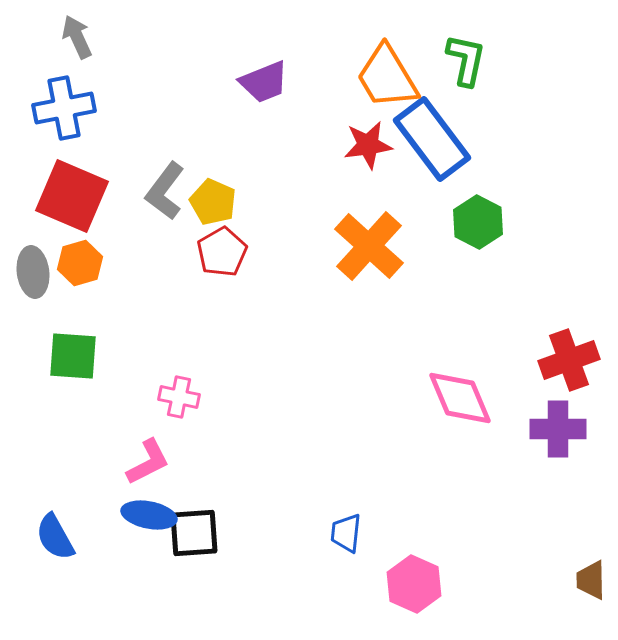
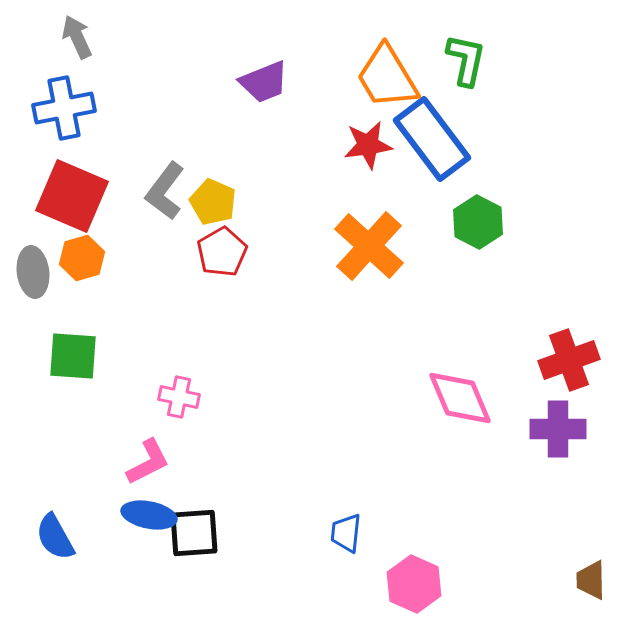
orange hexagon: moved 2 px right, 5 px up
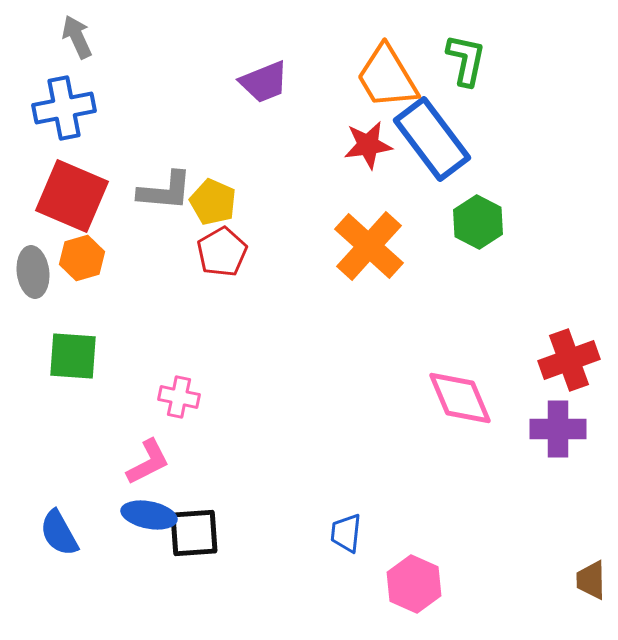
gray L-shape: rotated 122 degrees counterclockwise
blue semicircle: moved 4 px right, 4 px up
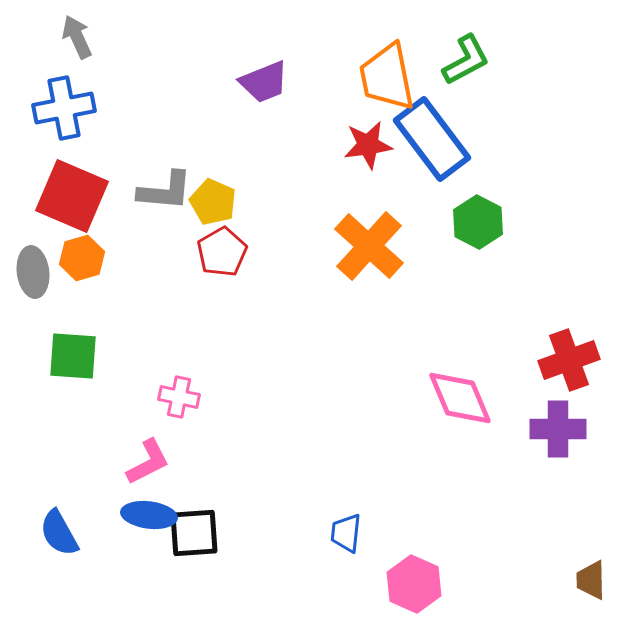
green L-shape: rotated 50 degrees clockwise
orange trapezoid: rotated 20 degrees clockwise
blue ellipse: rotated 4 degrees counterclockwise
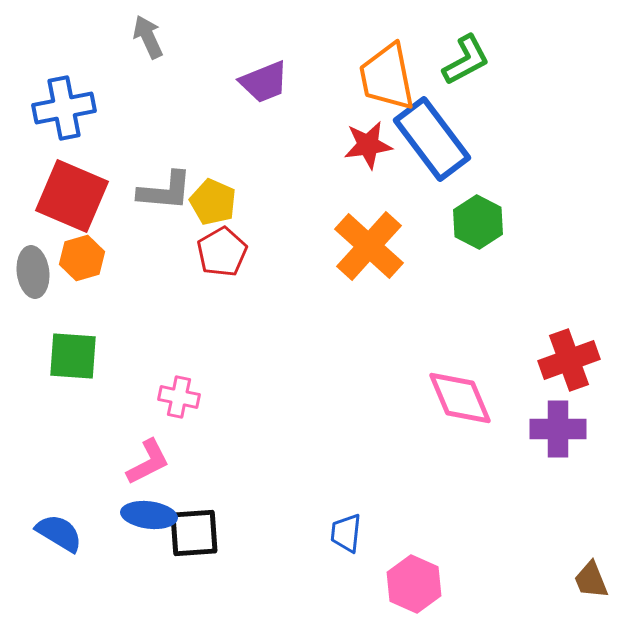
gray arrow: moved 71 px right
blue semicircle: rotated 150 degrees clockwise
brown trapezoid: rotated 21 degrees counterclockwise
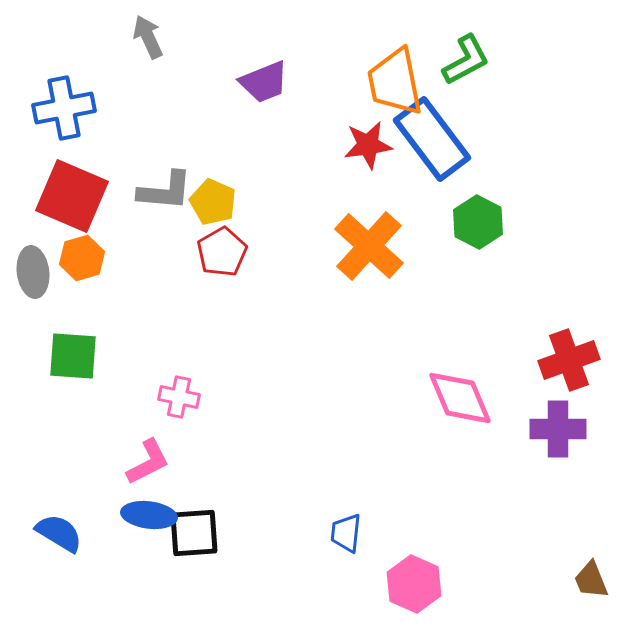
orange trapezoid: moved 8 px right, 5 px down
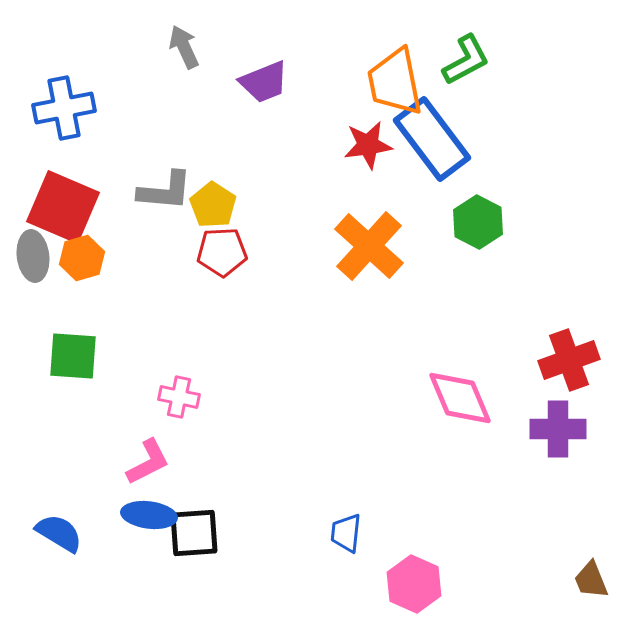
gray arrow: moved 36 px right, 10 px down
red square: moved 9 px left, 11 px down
yellow pentagon: moved 3 px down; rotated 9 degrees clockwise
red pentagon: rotated 27 degrees clockwise
gray ellipse: moved 16 px up
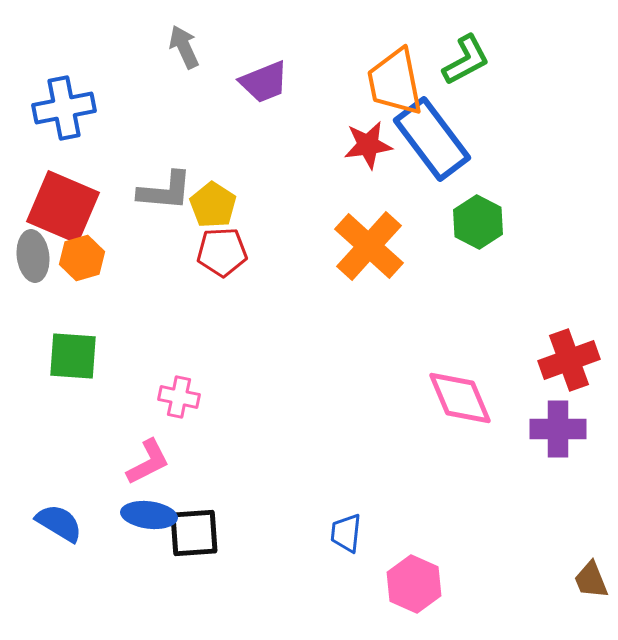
blue semicircle: moved 10 px up
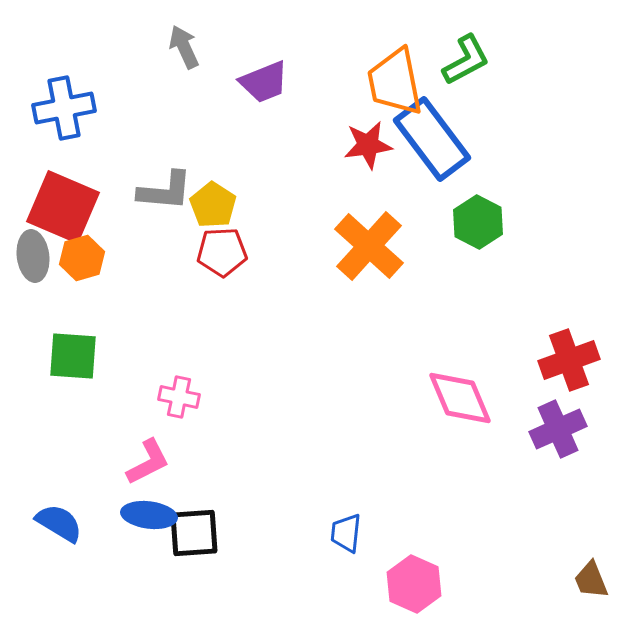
purple cross: rotated 24 degrees counterclockwise
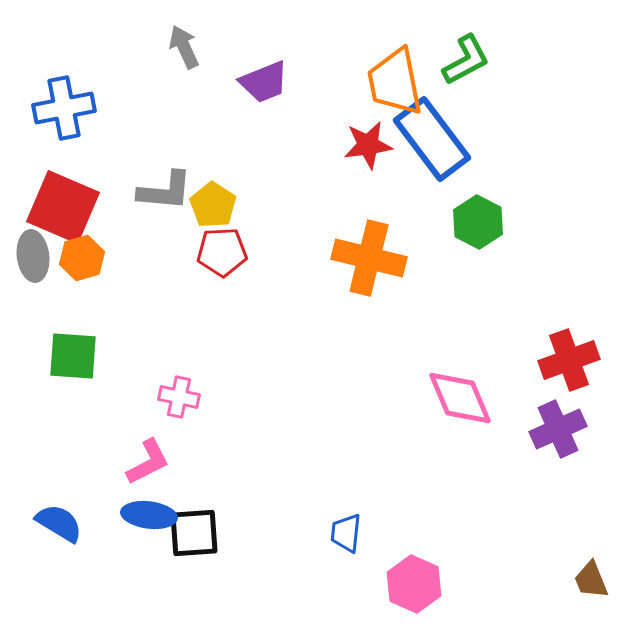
orange cross: moved 12 px down; rotated 28 degrees counterclockwise
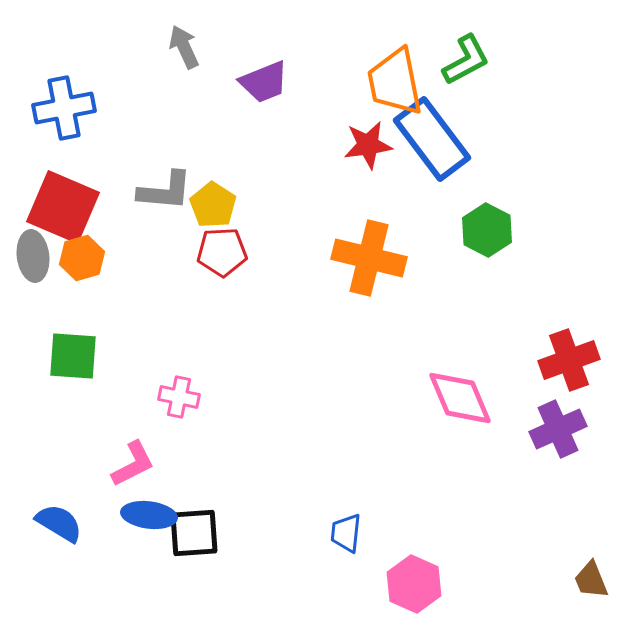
green hexagon: moved 9 px right, 8 px down
pink L-shape: moved 15 px left, 2 px down
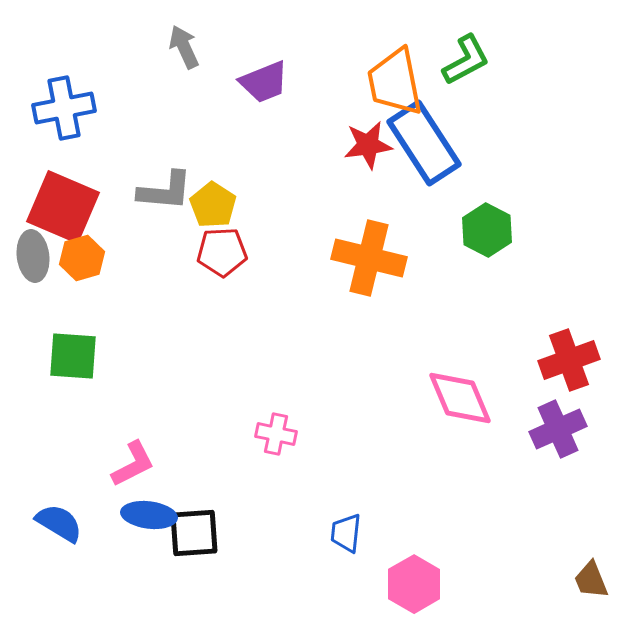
blue rectangle: moved 8 px left, 4 px down; rotated 4 degrees clockwise
pink cross: moved 97 px right, 37 px down
pink hexagon: rotated 6 degrees clockwise
